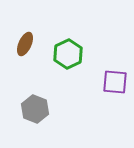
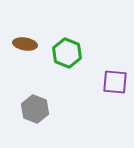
brown ellipse: rotated 75 degrees clockwise
green hexagon: moved 1 px left, 1 px up; rotated 12 degrees counterclockwise
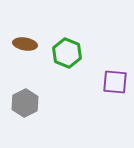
gray hexagon: moved 10 px left, 6 px up; rotated 12 degrees clockwise
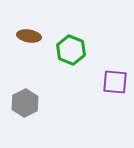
brown ellipse: moved 4 px right, 8 px up
green hexagon: moved 4 px right, 3 px up
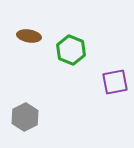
purple square: rotated 16 degrees counterclockwise
gray hexagon: moved 14 px down
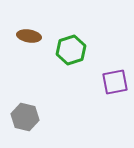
green hexagon: rotated 20 degrees clockwise
gray hexagon: rotated 20 degrees counterclockwise
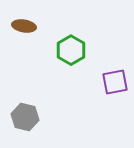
brown ellipse: moved 5 px left, 10 px up
green hexagon: rotated 12 degrees counterclockwise
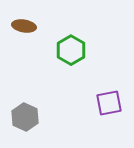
purple square: moved 6 px left, 21 px down
gray hexagon: rotated 12 degrees clockwise
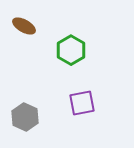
brown ellipse: rotated 20 degrees clockwise
purple square: moved 27 px left
